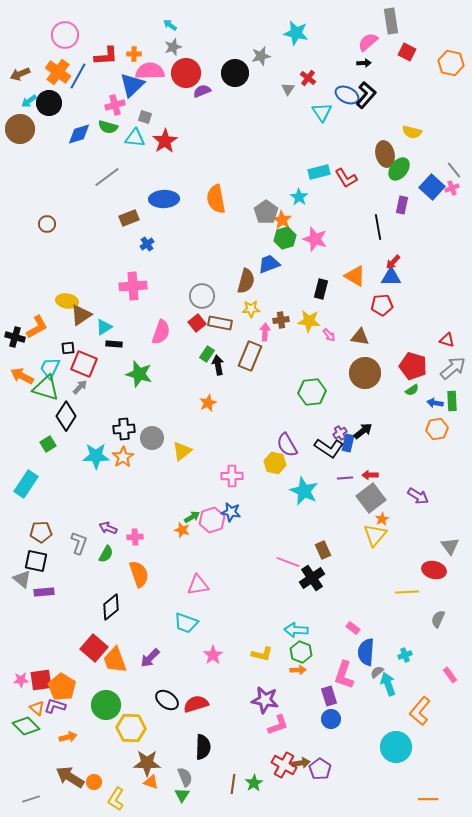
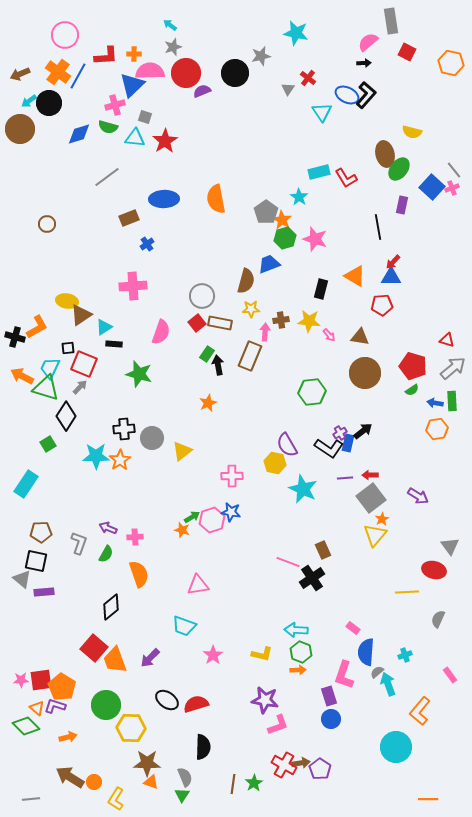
orange star at (123, 457): moved 3 px left, 3 px down
cyan star at (304, 491): moved 1 px left, 2 px up
cyan trapezoid at (186, 623): moved 2 px left, 3 px down
gray line at (31, 799): rotated 12 degrees clockwise
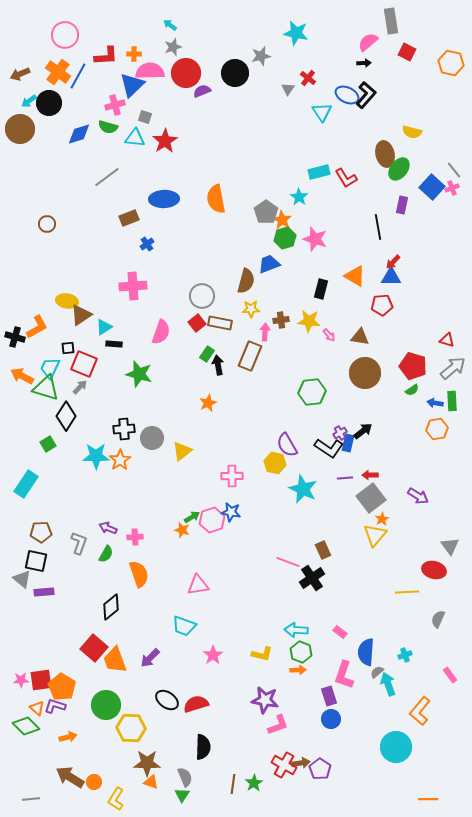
pink rectangle at (353, 628): moved 13 px left, 4 px down
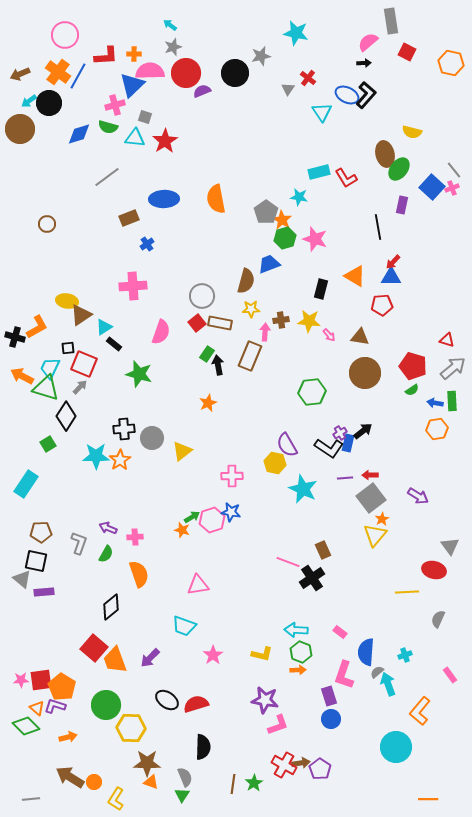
cyan star at (299, 197): rotated 24 degrees counterclockwise
black rectangle at (114, 344): rotated 35 degrees clockwise
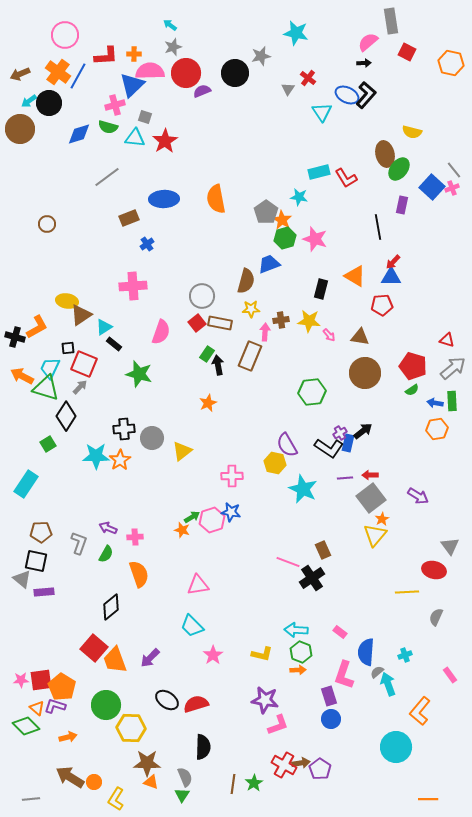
gray semicircle at (438, 619): moved 2 px left, 2 px up
cyan trapezoid at (184, 626): moved 8 px right; rotated 25 degrees clockwise
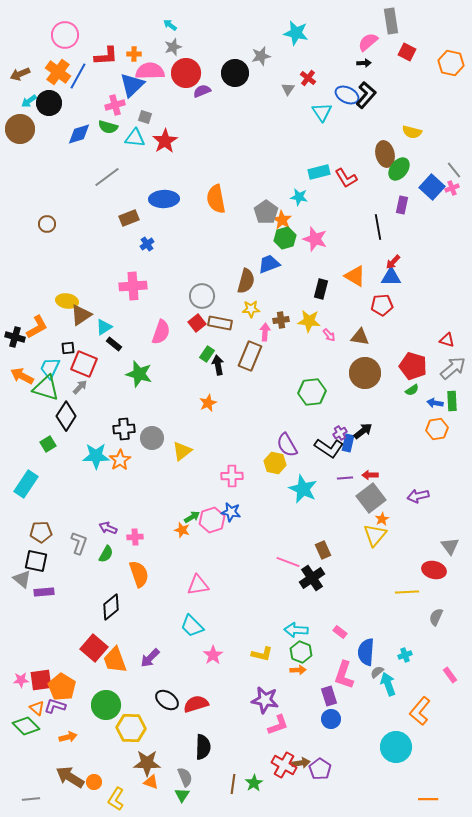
purple arrow at (418, 496): rotated 135 degrees clockwise
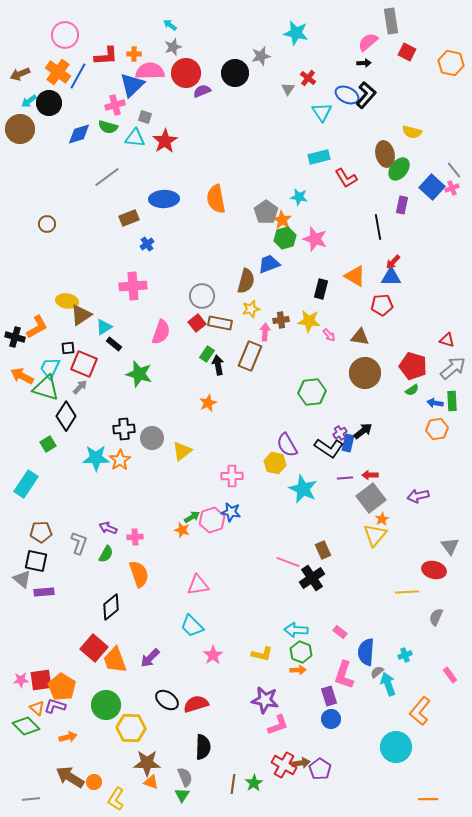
cyan rectangle at (319, 172): moved 15 px up
yellow star at (251, 309): rotated 12 degrees counterclockwise
cyan star at (96, 456): moved 2 px down
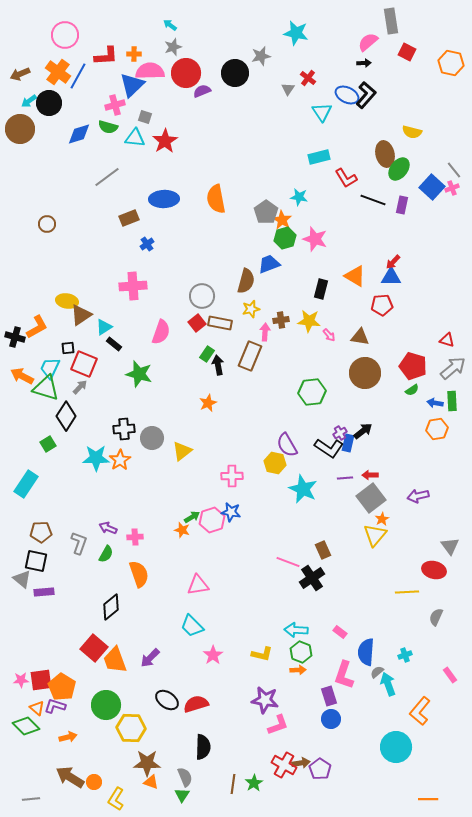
black line at (378, 227): moved 5 px left, 27 px up; rotated 60 degrees counterclockwise
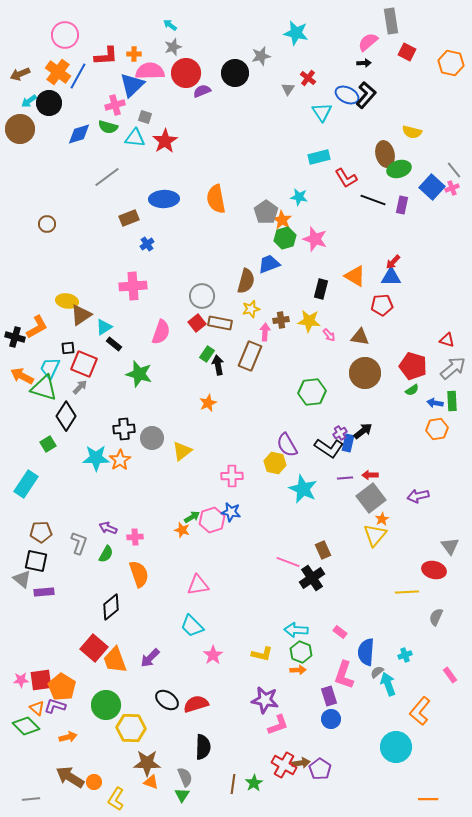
green ellipse at (399, 169): rotated 35 degrees clockwise
green triangle at (46, 388): moved 2 px left
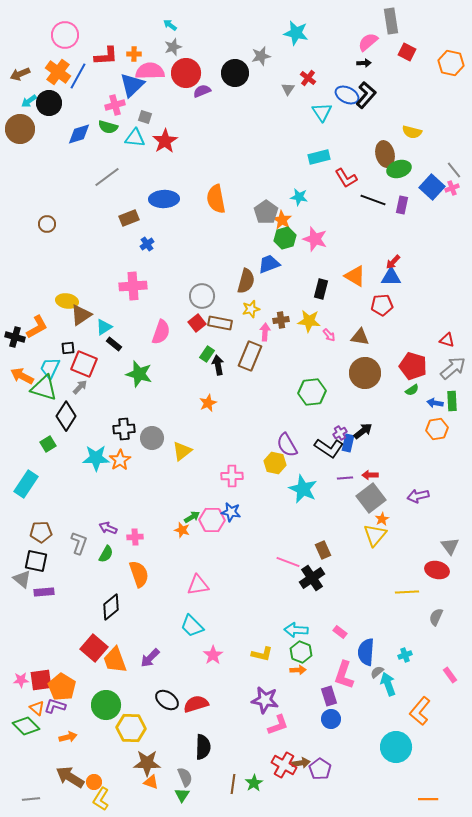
pink hexagon at (212, 520): rotated 20 degrees clockwise
red ellipse at (434, 570): moved 3 px right
yellow L-shape at (116, 799): moved 15 px left
